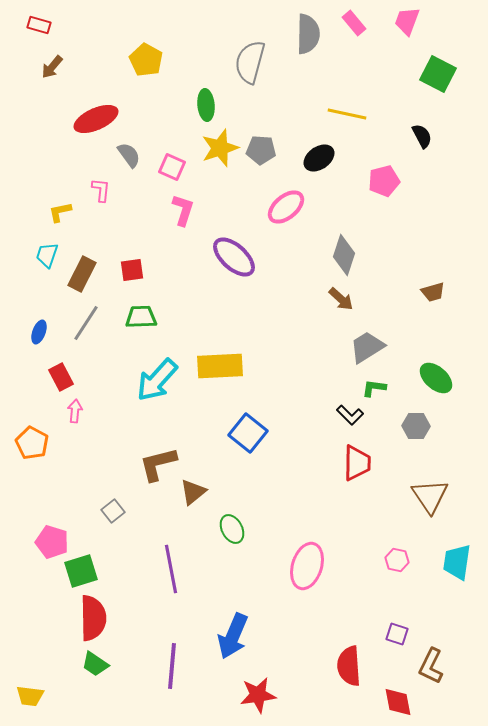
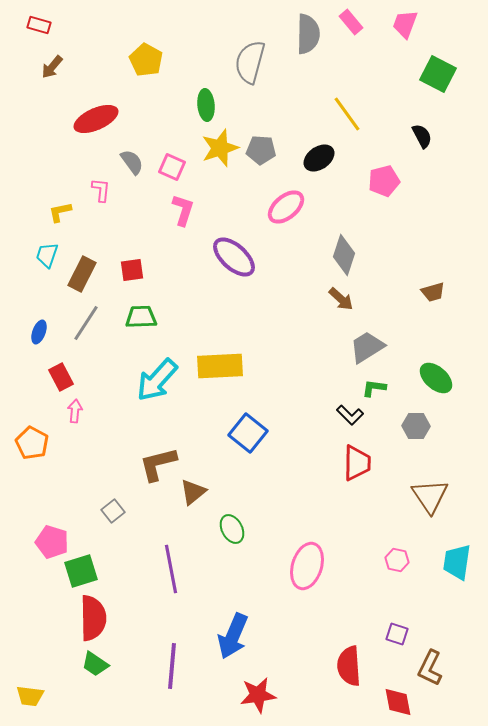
pink trapezoid at (407, 21): moved 2 px left, 3 px down
pink rectangle at (354, 23): moved 3 px left, 1 px up
yellow line at (347, 114): rotated 42 degrees clockwise
gray semicircle at (129, 155): moved 3 px right, 7 px down
brown L-shape at (431, 666): moved 1 px left, 2 px down
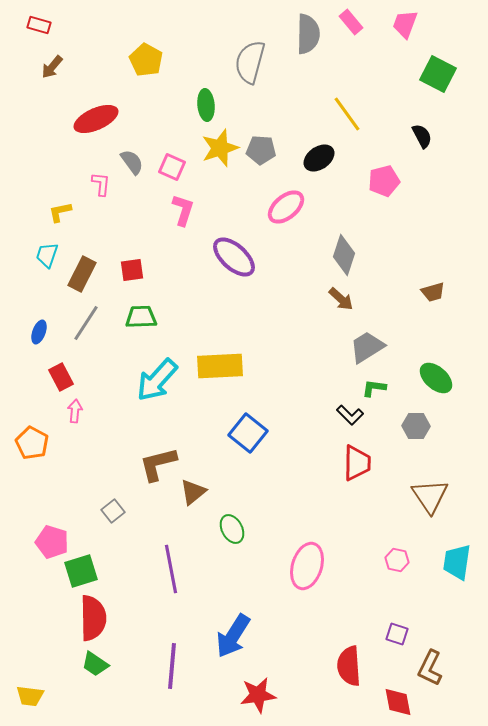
pink L-shape at (101, 190): moved 6 px up
blue arrow at (233, 636): rotated 9 degrees clockwise
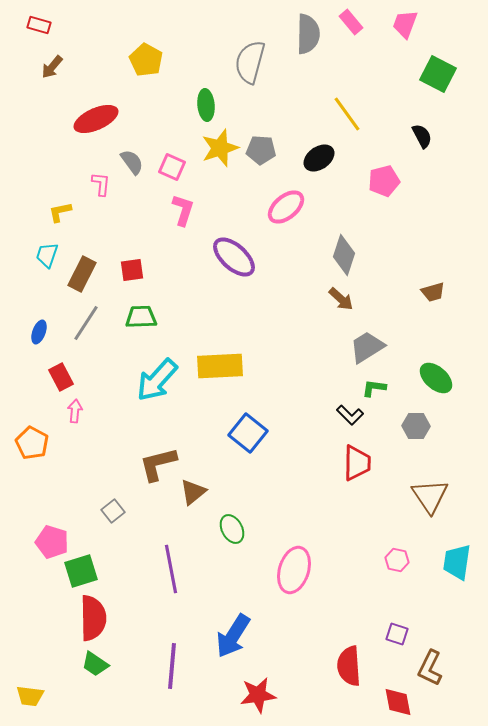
pink ellipse at (307, 566): moved 13 px left, 4 px down
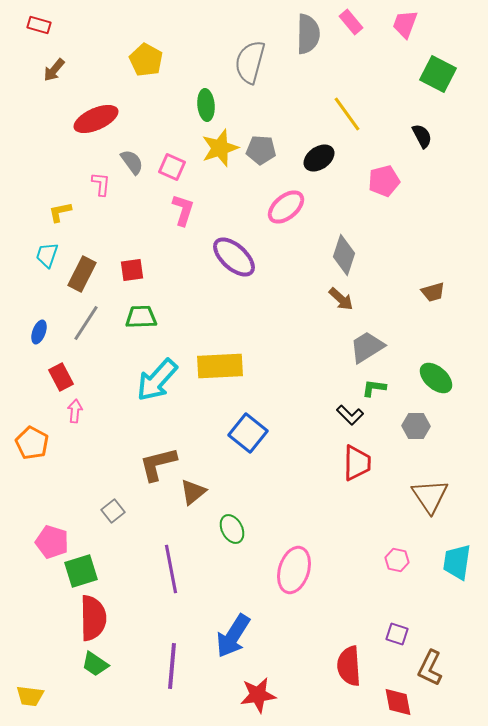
brown arrow at (52, 67): moved 2 px right, 3 px down
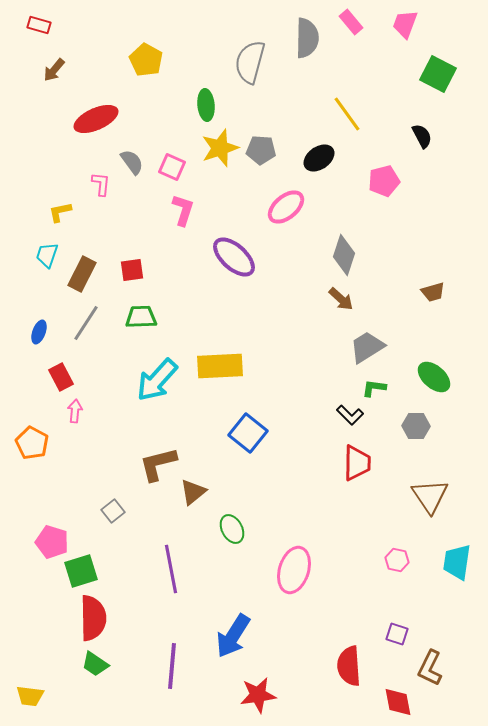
gray semicircle at (308, 34): moved 1 px left, 4 px down
green ellipse at (436, 378): moved 2 px left, 1 px up
